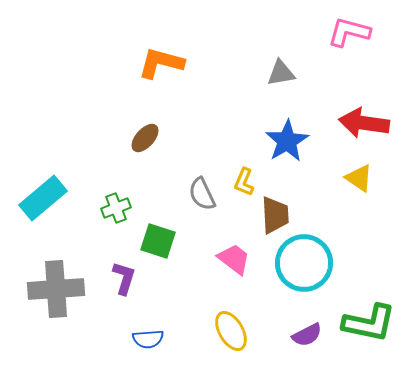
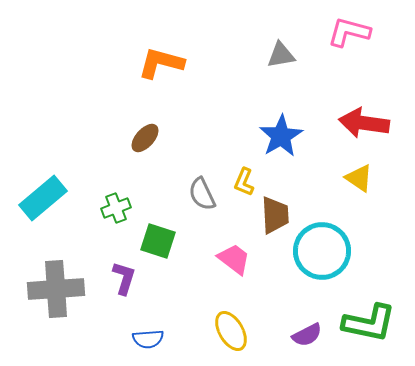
gray triangle: moved 18 px up
blue star: moved 6 px left, 5 px up
cyan circle: moved 18 px right, 12 px up
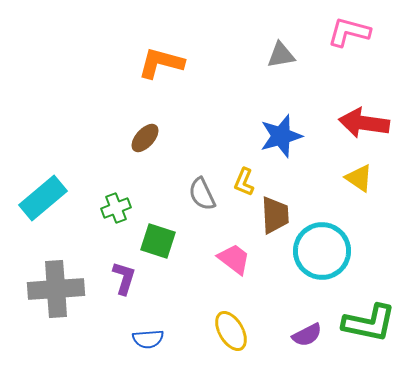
blue star: rotated 15 degrees clockwise
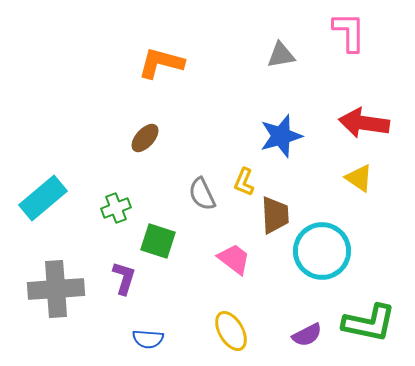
pink L-shape: rotated 75 degrees clockwise
blue semicircle: rotated 8 degrees clockwise
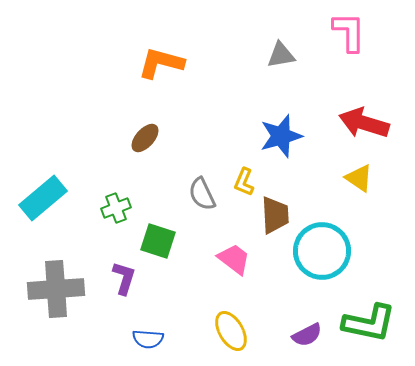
red arrow: rotated 9 degrees clockwise
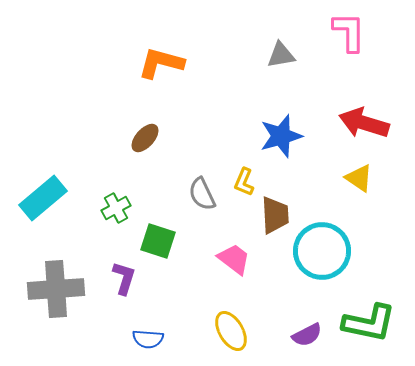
green cross: rotated 8 degrees counterclockwise
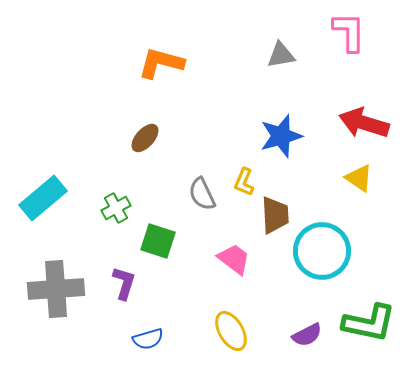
purple L-shape: moved 5 px down
blue semicircle: rotated 20 degrees counterclockwise
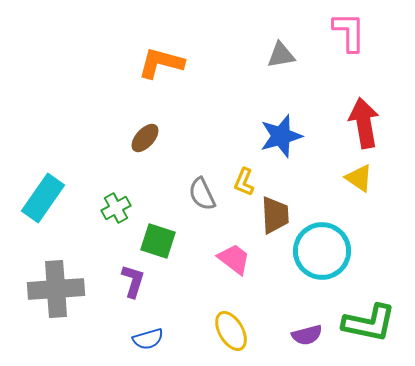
red arrow: rotated 63 degrees clockwise
cyan rectangle: rotated 15 degrees counterclockwise
purple L-shape: moved 9 px right, 2 px up
purple semicircle: rotated 12 degrees clockwise
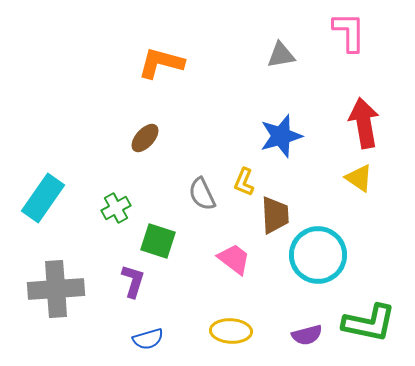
cyan circle: moved 4 px left, 4 px down
yellow ellipse: rotated 57 degrees counterclockwise
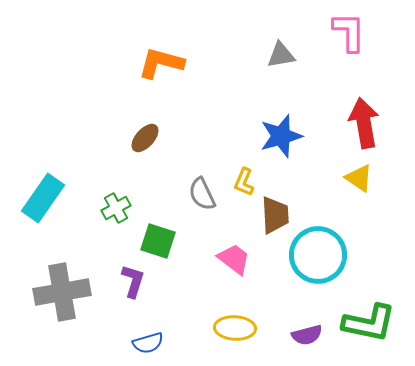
gray cross: moved 6 px right, 3 px down; rotated 6 degrees counterclockwise
yellow ellipse: moved 4 px right, 3 px up
blue semicircle: moved 4 px down
